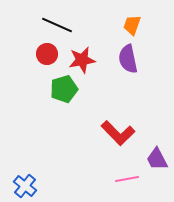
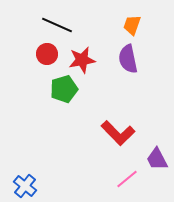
pink line: rotated 30 degrees counterclockwise
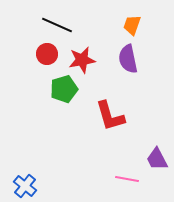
red L-shape: moved 8 px left, 17 px up; rotated 28 degrees clockwise
pink line: rotated 50 degrees clockwise
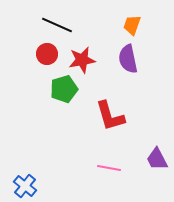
pink line: moved 18 px left, 11 px up
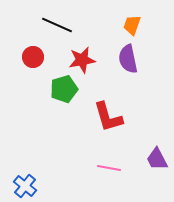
red circle: moved 14 px left, 3 px down
red L-shape: moved 2 px left, 1 px down
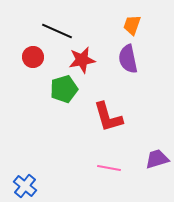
black line: moved 6 px down
purple trapezoid: rotated 100 degrees clockwise
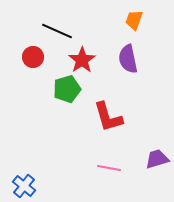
orange trapezoid: moved 2 px right, 5 px up
red star: rotated 24 degrees counterclockwise
green pentagon: moved 3 px right
blue cross: moved 1 px left
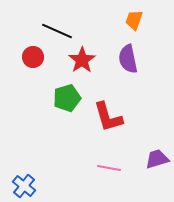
green pentagon: moved 9 px down
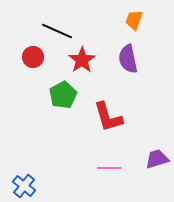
green pentagon: moved 4 px left, 3 px up; rotated 12 degrees counterclockwise
pink line: rotated 10 degrees counterclockwise
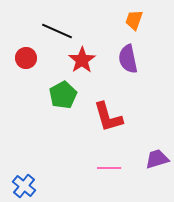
red circle: moved 7 px left, 1 px down
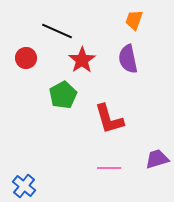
red L-shape: moved 1 px right, 2 px down
